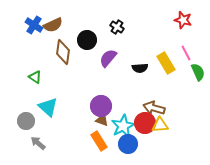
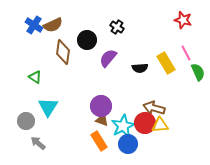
cyan triangle: rotated 20 degrees clockwise
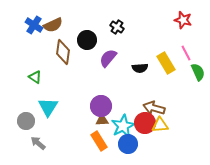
brown triangle: rotated 24 degrees counterclockwise
